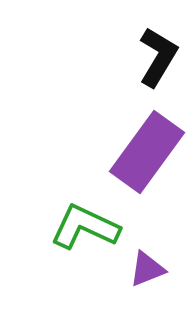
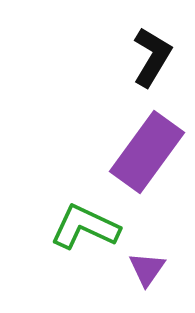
black L-shape: moved 6 px left
purple triangle: rotated 33 degrees counterclockwise
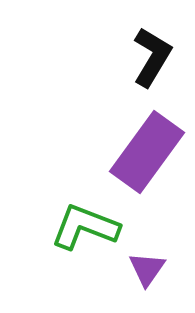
green L-shape: rotated 4 degrees counterclockwise
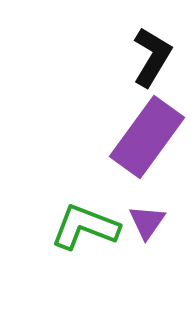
purple rectangle: moved 15 px up
purple triangle: moved 47 px up
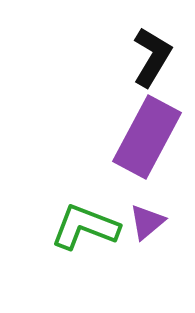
purple rectangle: rotated 8 degrees counterclockwise
purple triangle: rotated 15 degrees clockwise
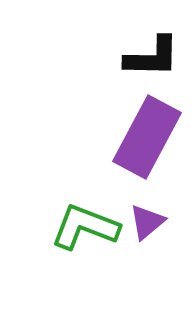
black L-shape: rotated 60 degrees clockwise
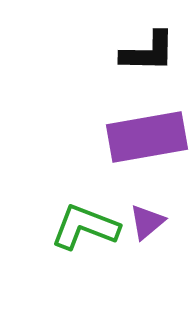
black L-shape: moved 4 px left, 5 px up
purple rectangle: rotated 52 degrees clockwise
